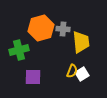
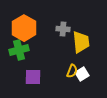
orange hexagon: moved 17 px left; rotated 15 degrees counterclockwise
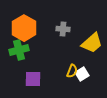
yellow trapezoid: moved 11 px right, 1 px down; rotated 55 degrees clockwise
purple square: moved 2 px down
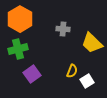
orange hexagon: moved 4 px left, 9 px up
yellow trapezoid: rotated 85 degrees clockwise
green cross: moved 1 px left, 1 px up
white square: moved 5 px right, 7 px down
purple square: moved 1 px left, 5 px up; rotated 36 degrees counterclockwise
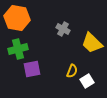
orange hexagon: moved 3 px left, 1 px up; rotated 20 degrees counterclockwise
gray cross: rotated 24 degrees clockwise
purple square: moved 5 px up; rotated 24 degrees clockwise
